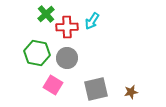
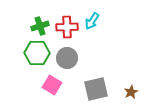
green cross: moved 6 px left, 12 px down; rotated 24 degrees clockwise
green hexagon: rotated 10 degrees counterclockwise
pink square: moved 1 px left
brown star: rotated 16 degrees counterclockwise
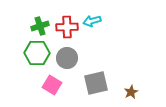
cyan arrow: rotated 42 degrees clockwise
gray square: moved 6 px up
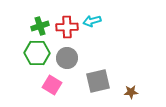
gray square: moved 2 px right, 2 px up
brown star: rotated 24 degrees clockwise
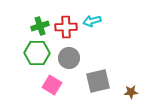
red cross: moved 1 px left
gray circle: moved 2 px right
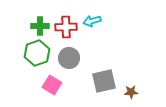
green cross: rotated 18 degrees clockwise
green hexagon: rotated 20 degrees counterclockwise
gray square: moved 6 px right
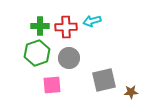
gray square: moved 1 px up
pink square: rotated 36 degrees counterclockwise
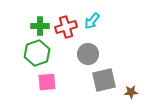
cyan arrow: rotated 36 degrees counterclockwise
red cross: rotated 15 degrees counterclockwise
gray circle: moved 19 px right, 4 px up
pink square: moved 5 px left, 3 px up
